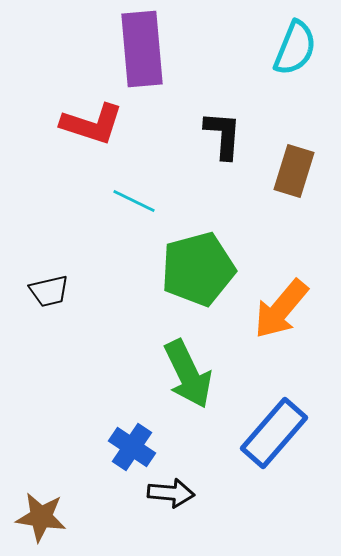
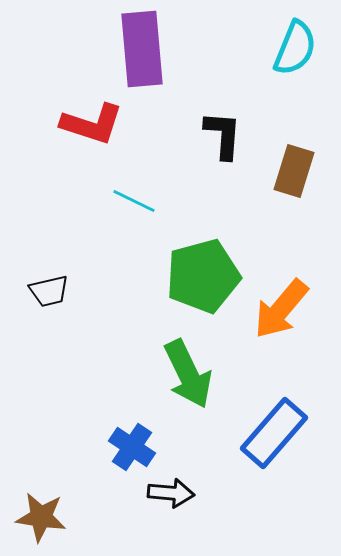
green pentagon: moved 5 px right, 7 px down
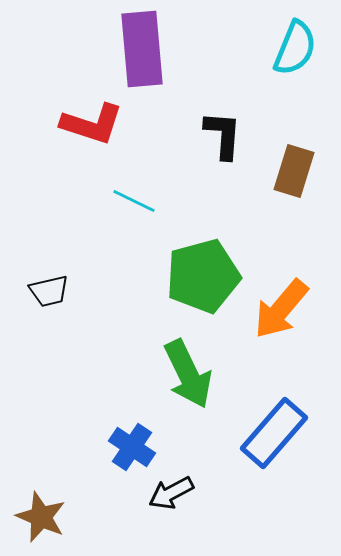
black arrow: rotated 147 degrees clockwise
brown star: rotated 15 degrees clockwise
